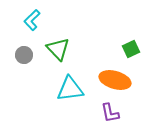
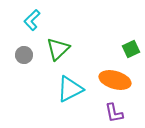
green triangle: rotated 30 degrees clockwise
cyan triangle: rotated 20 degrees counterclockwise
purple L-shape: moved 4 px right
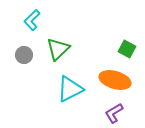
green square: moved 4 px left; rotated 36 degrees counterclockwise
purple L-shape: rotated 70 degrees clockwise
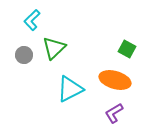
green triangle: moved 4 px left, 1 px up
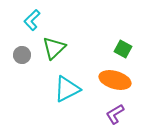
green square: moved 4 px left
gray circle: moved 2 px left
cyan triangle: moved 3 px left
purple L-shape: moved 1 px right, 1 px down
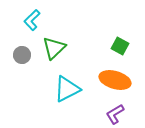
green square: moved 3 px left, 3 px up
